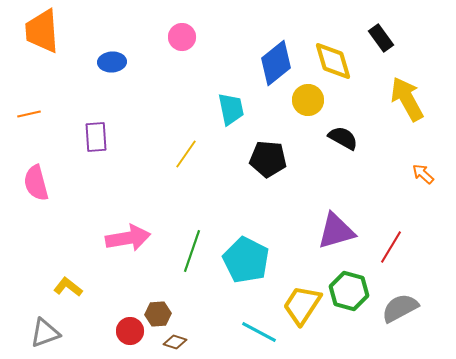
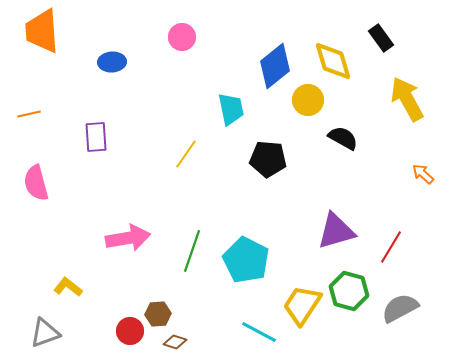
blue diamond: moved 1 px left, 3 px down
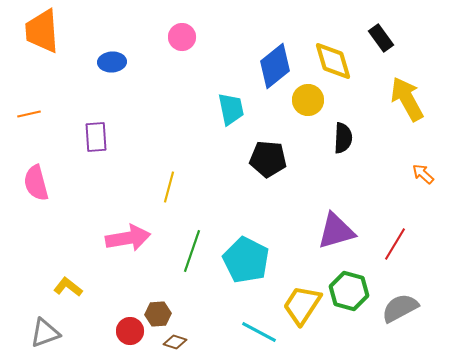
black semicircle: rotated 64 degrees clockwise
yellow line: moved 17 px left, 33 px down; rotated 20 degrees counterclockwise
red line: moved 4 px right, 3 px up
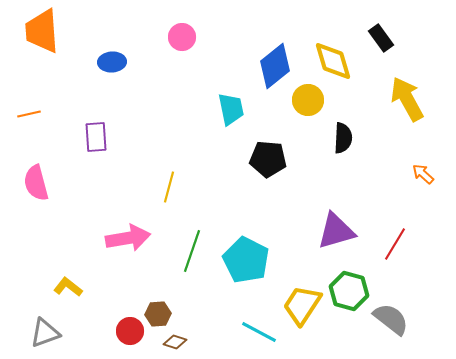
gray semicircle: moved 9 px left, 11 px down; rotated 66 degrees clockwise
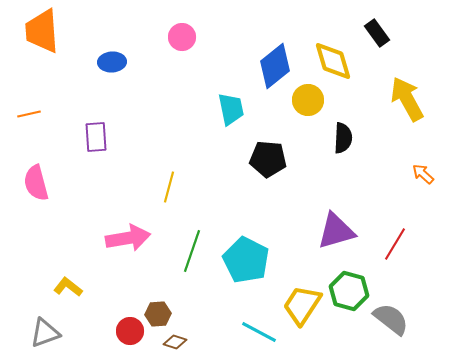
black rectangle: moved 4 px left, 5 px up
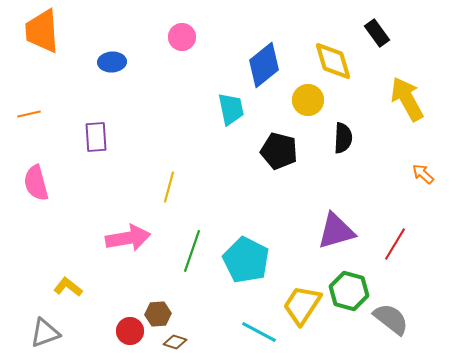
blue diamond: moved 11 px left, 1 px up
black pentagon: moved 11 px right, 8 px up; rotated 9 degrees clockwise
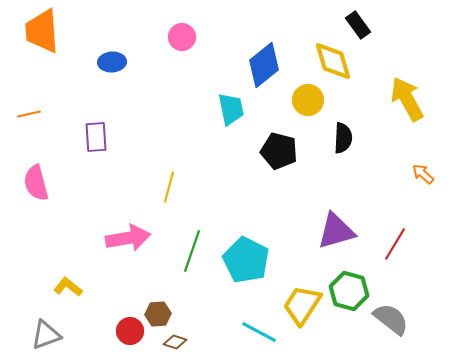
black rectangle: moved 19 px left, 8 px up
gray triangle: moved 1 px right, 2 px down
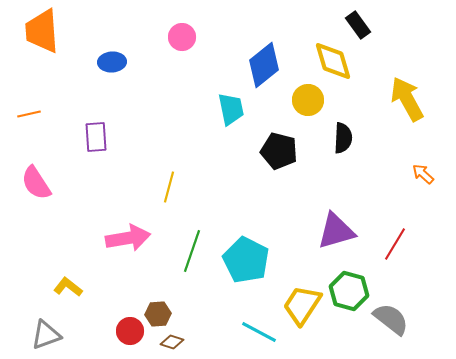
pink semicircle: rotated 18 degrees counterclockwise
brown diamond: moved 3 px left
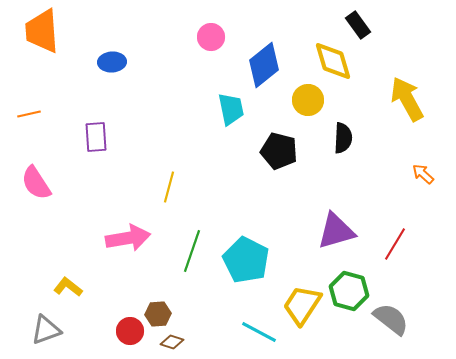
pink circle: moved 29 px right
gray triangle: moved 5 px up
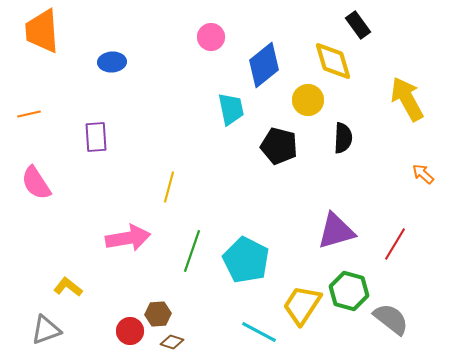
black pentagon: moved 5 px up
